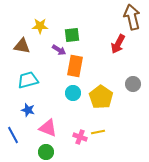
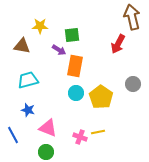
cyan circle: moved 3 px right
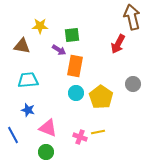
cyan trapezoid: rotated 10 degrees clockwise
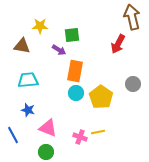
orange rectangle: moved 5 px down
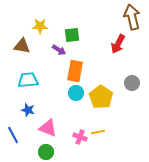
gray circle: moved 1 px left, 1 px up
